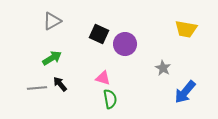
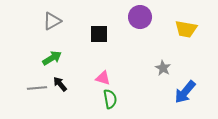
black square: rotated 24 degrees counterclockwise
purple circle: moved 15 px right, 27 px up
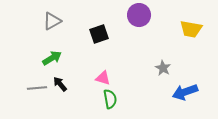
purple circle: moved 1 px left, 2 px up
yellow trapezoid: moved 5 px right
black square: rotated 18 degrees counterclockwise
blue arrow: rotated 30 degrees clockwise
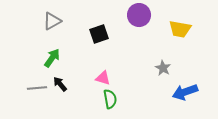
yellow trapezoid: moved 11 px left
green arrow: rotated 24 degrees counterclockwise
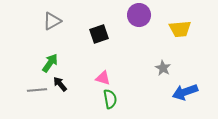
yellow trapezoid: rotated 15 degrees counterclockwise
green arrow: moved 2 px left, 5 px down
gray line: moved 2 px down
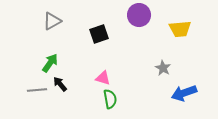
blue arrow: moved 1 px left, 1 px down
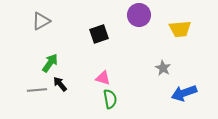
gray triangle: moved 11 px left
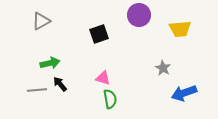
green arrow: rotated 42 degrees clockwise
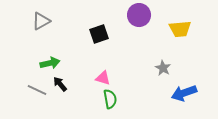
gray line: rotated 30 degrees clockwise
